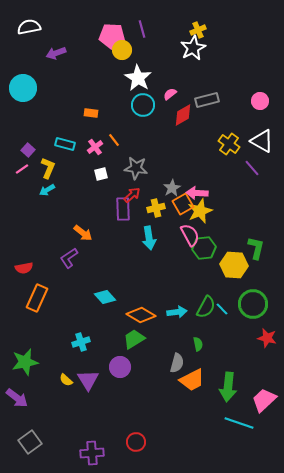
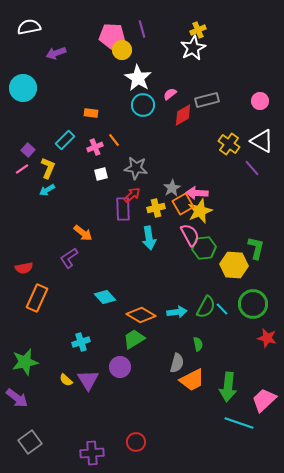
cyan rectangle at (65, 144): moved 4 px up; rotated 60 degrees counterclockwise
pink cross at (95, 147): rotated 14 degrees clockwise
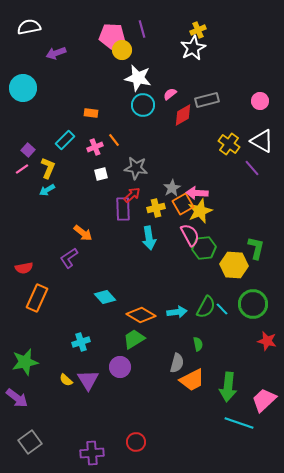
white star at (138, 78): rotated 20 degrees counterclockwise
red star at (267, 338): moved 3 px down
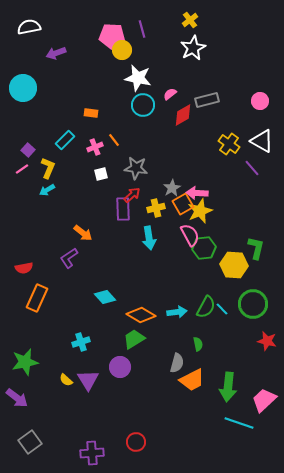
yellow cross at (198, 30): moved 8 px left, 10 px up; rotated 14 degrees counterclockwise
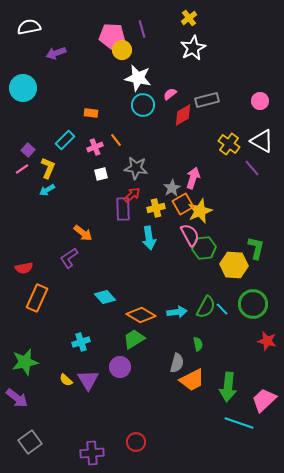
yellow cross at (190, 20): moved 1 px left, 2 px up
orange line at (114, 140): moved 2 px right
pink arrow at (197, 193): moved 4 px left, 15 px up; rotated 105 degrees clockwise
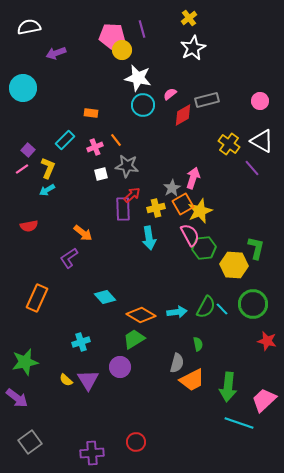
gray star at (136, 168): moved 9 px left, 2 px up
red semicircle at (24, 268): moved 5 px right, 42 px up
